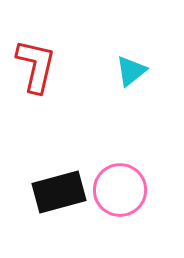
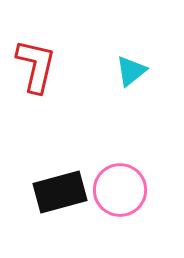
black rectangle: moved 1 px right
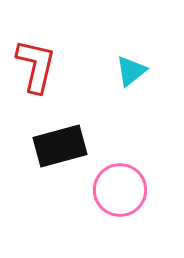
black rectangle: moved 46 px up
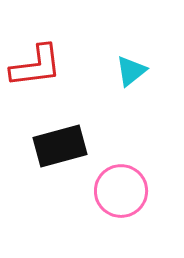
red L-shape: rotated 70 degrees clockwise
pink circle: moved 1 px right, 1 px down
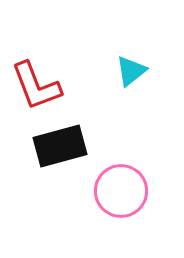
red L-shape: moved 20 px down; rotated 76 degrees clockwise
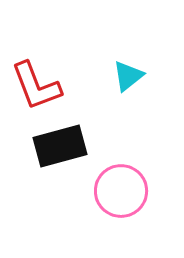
cyan triangle: moved 3 px left, 5 px down
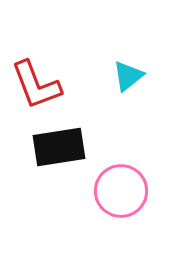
red L-shape: moved 1 px up
black rectangle: moved 1 px left, 1 px down; rotated 6 degrees clockwise
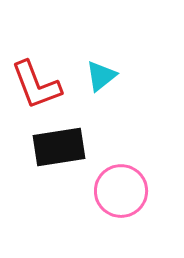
cyan triangle: moved 27 px left
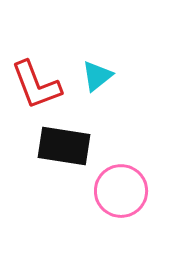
cyan triangle: moved 4 px left
black rectangle: moved 5 px right, 1 px up; rotated 18 degrees clockwise
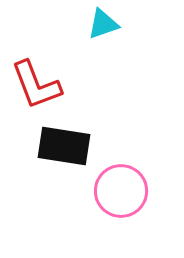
cyan triangle: moved 6 px right, 52 px up; rotated 20 degrees clockwise
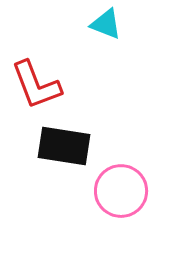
cyan triangle: moved 3 px right; rotated 40 degrees clockwise
